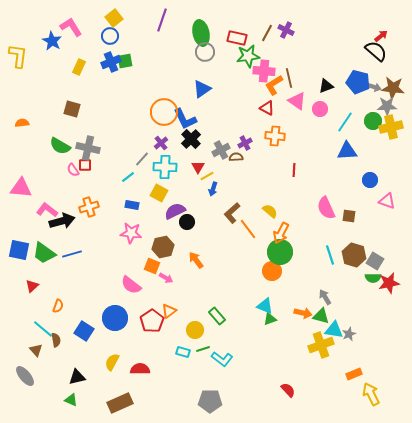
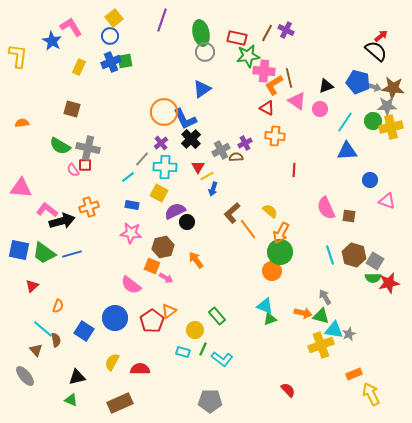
green line at (203, 349): rotated 48 degrees counterclockwise
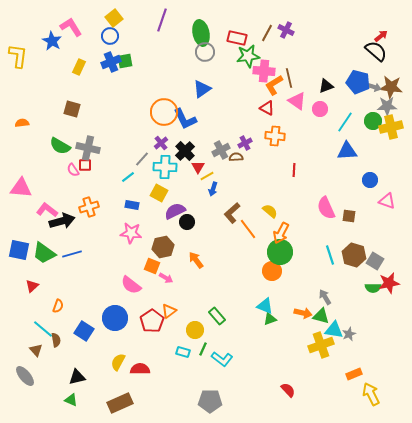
brown star at (393, 88): moved 2 px left, 1 px up
black cross at (191, 139): moved 6 px left, 12 px down
green semicircle at (373, 278): moved 10 px down
yellow semicircle at (112, 362): moved 6 px right
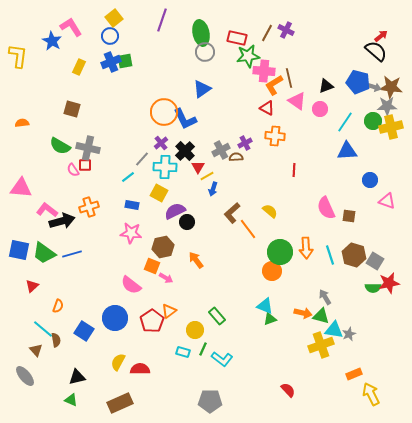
orange arrow at (281, 233): moved 25 px right, 15 px down; rotated 30 degrees counterclockwise
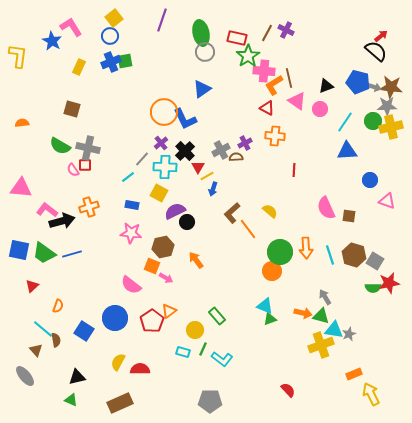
green star at (248, 56): rotated 25 degrees counterclockwise
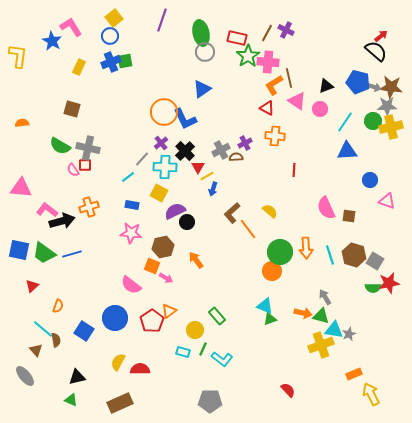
pink cross at (264, 71): moved 4 px right, 9 px up
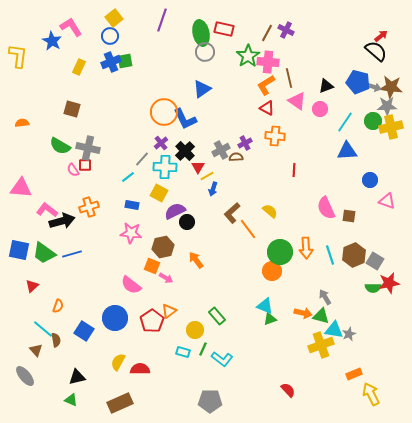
red rectangle at (237, 38): moved 13 px left, 9 px up
orange L-shape at (274, 85): moved 8 px left
brown hexagon at (354, 255): rotated 20 degrees clockwise
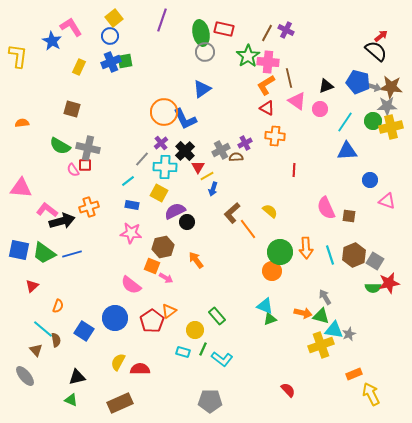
cyan line at (128, 177): moved 4 px down
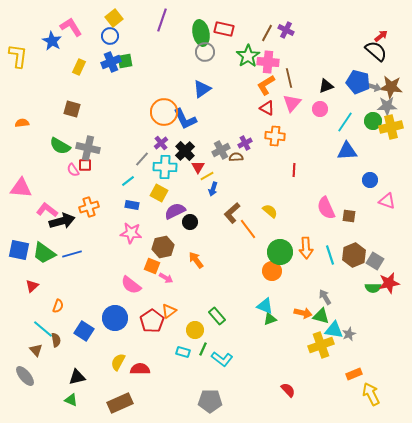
pink triangle at (297, 101): moved 5 px left, 2 px down; rotated 36 degrees clockwise
black circle at (187, 222): moved 3 px right
